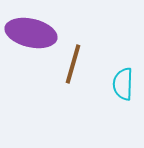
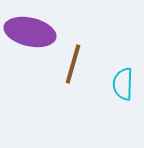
purple ellipse: moved 1 px left, 1 px up
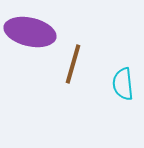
cyan semicircle: rotated 8 degrees counterclockwise
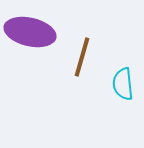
brown line: moved 9 px right, 7 px up
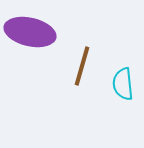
brown line: moved 9 px down
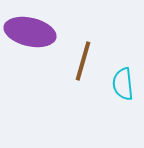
brown line: moved 1 px right, 5 px up
